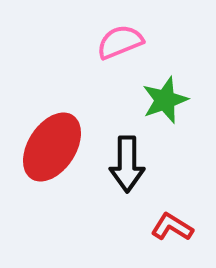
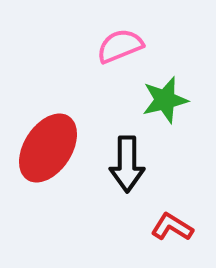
pink semicircle: moved 4 px down
green star: rotated 6 degrees clockwise
red ellipse: moved 4 px left, 1 px down
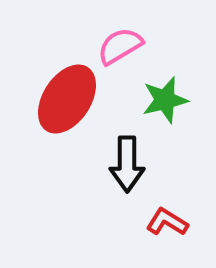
pink semicircle: rotated 9 degrees counterclockwise
red ellipse: moved 19 px right, 49 px up
red L-shape: moved 5 px left, 5 px up
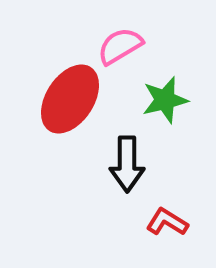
red ellipse: moved 3 px right
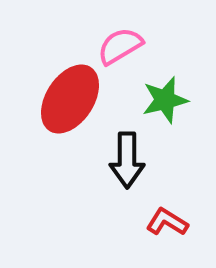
black arrow: moved 4 px up
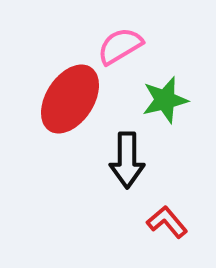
red L-shape: rotated 18 degrees clockwise
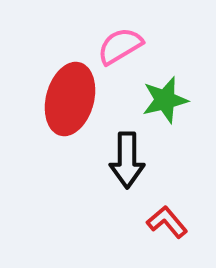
red ellipse: rotated 18 degrees counterclockwise
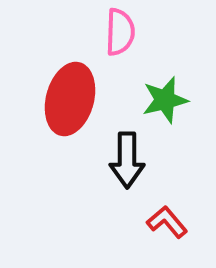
pink semicircle: moved 14 px up; rotated 123 degrees clockwise
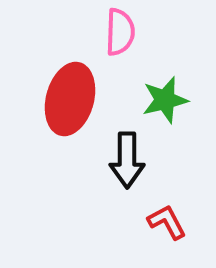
red L-shape: rotated 12 degrees clockwise
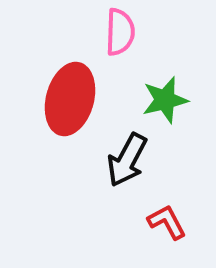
black arrow: rotated 28 degrees clockwise
